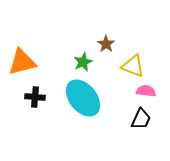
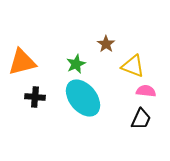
green star: moved 7 px left, 2 px down
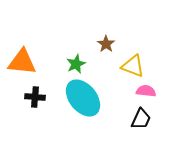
orange triangle: rotated 20 degrees clockwise
